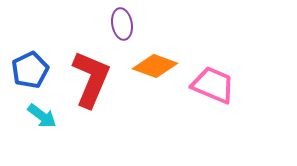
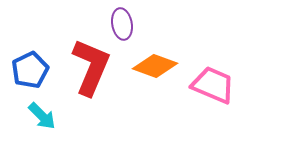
red L-shape: moved 12 px up
cyan arrow: rotated 8 degrees clockwise
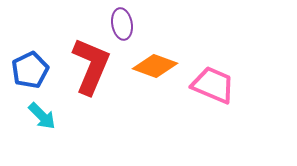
red L-shape: moved 1 px up
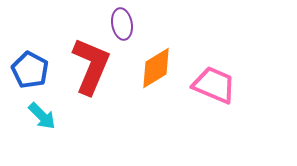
orange diamond: moved 1 px right, 2 px down; rotated 51 degrees counterclockwise
blue pentagon: rotated 18 degrees counterclockwise
pink trapezoid: moved 1 px right
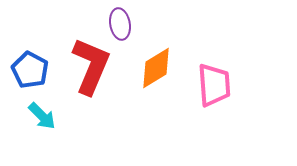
purple ellipse: moved 2 px left
pink trapezoid: rotated 63 degrees clockwise
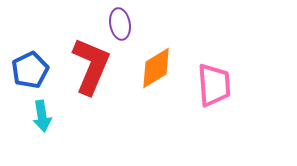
blue pentagon: rotated 18 degrees clockwise
cyan arrow: rotated 36 degrees clockwise
